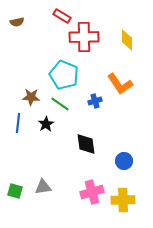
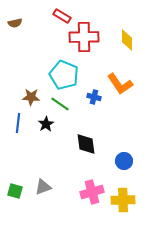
brown semicircle: moved 2 px left, 1 px down
blue cross: moved 1 px left, 4 px up; rotated 32 degrees clockwise
gray triangle: rotated 12 degrees counterclockwise
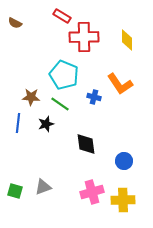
brown semicircle: rotated 40 degrees clockwise
black star: rotated 14 degrees clockwise
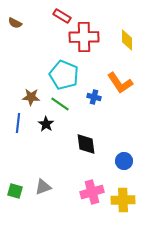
orange L-shape: moved 1 px up
black star: rotated 21 degrees counterclockwise
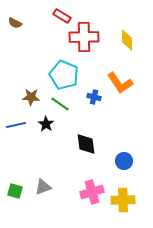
blue line: moved 2 px left, 2 px down; rotated 72 degrees clockwise
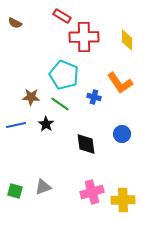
blue circle: moved 2 px left, 27 px up
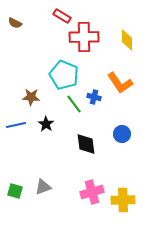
green line: moved 14 px right; rotated 18 degrees clockwise
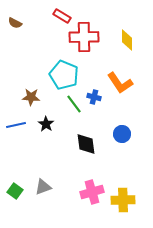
green square: rotated 21 degrees clockwise
